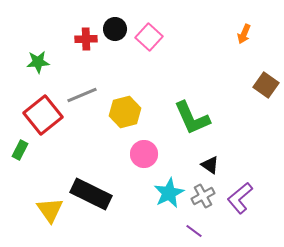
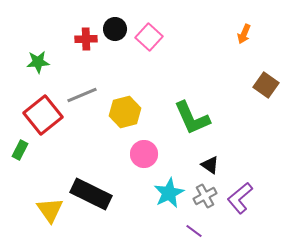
gray cross: moved 2 px right
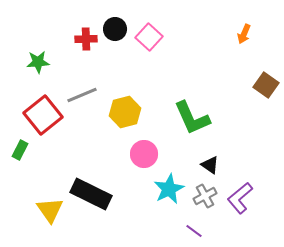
cyan star: moved 4 px up
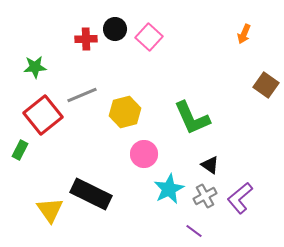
green star: moved 3 px left, 5 px down
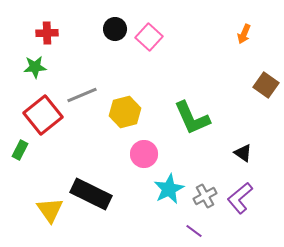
red cross: moved 39 px left, 6 px up
black triangle: moved 33 px right, 12 px up
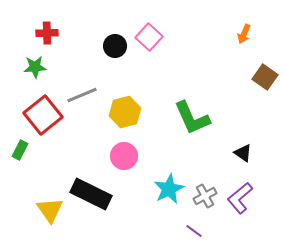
black circle: moved 17 px down
brown square: moved 1 px left, 8 px up
pink circle: moved 20 px left, 2 px down
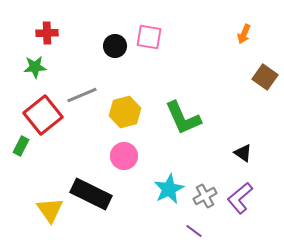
pink square: rotated 32 degrees counterclockwise
green L-shape: moved 9 px left
green rectangle: moved 1 px right, 4 px up
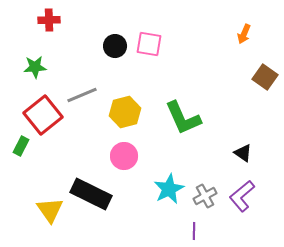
red cross: moved 2 px right, 13 px up
pink square: moved 7 px down
purple L-shape: moved 2 px right, 2 px up
purple line: rotated 54 degrees clockwise
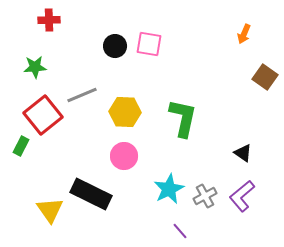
yellow hexagon: rotated 16 degrees clockwise
green L-shape: rotated 144 degrees counterclockwise
purple line: moved 14 px left; rotated 42 degrees counterclockwise
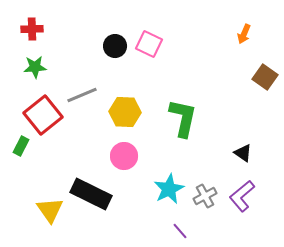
red cross: moved 17 px left, 9 px down
pink square: rotated 16 degrees clockwise
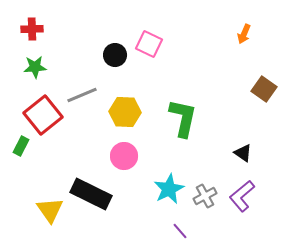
black circle: moved 9 px down
brown square: moved 1 px left, 12 px down
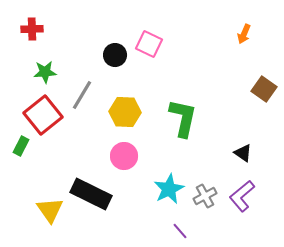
green star: moved 10 px right, 5 px down
gray line: rotated 36 degrees counterclockwise
